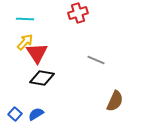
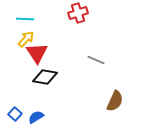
yellow arrow: moved 1 px right, 3 px up
black diamond: moved 3 px right, 1 px up
blue semicircle: moved 3 px down
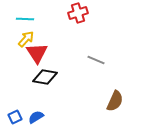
blue square: moved 3 px down; rotated 24 degrees clockwise
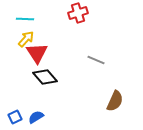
black diamond: rotated 40 degrees clockwise
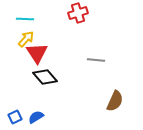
gray line: rotated 18 degrees counterclockwise
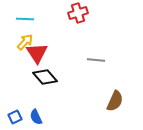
yellow arrow: moved 1 px left, 3 px down
blue semicircle: rotated 84 degrees counterclockwise
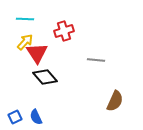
red cross: moved 14 px left, 18 px down
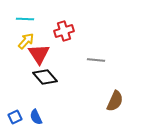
yellow arrow: moved 1 px right, 1 px up
red triangle: moved 2 px right, 1 px down
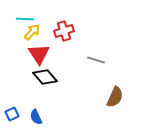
yellow arrow: moved 6 px right, 9 px up
gray line: rotated 12 degrees clockwise
brown semicircle: moved 4 px up
blue square: moved 3 px left, 3 px up
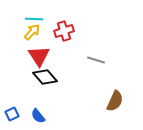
cyan line: moved 9 px right
red triangle: moved 2 px down
brown semicircle: moved 4 px down
blue semicircle: moved 2 px right, 1 px up; rotated 14 degrees counterclockwise
